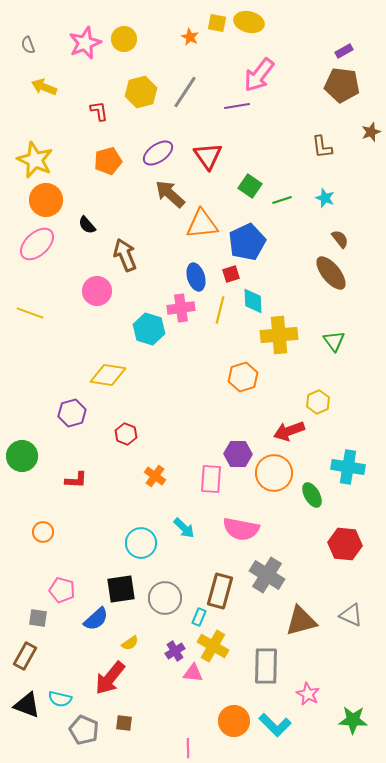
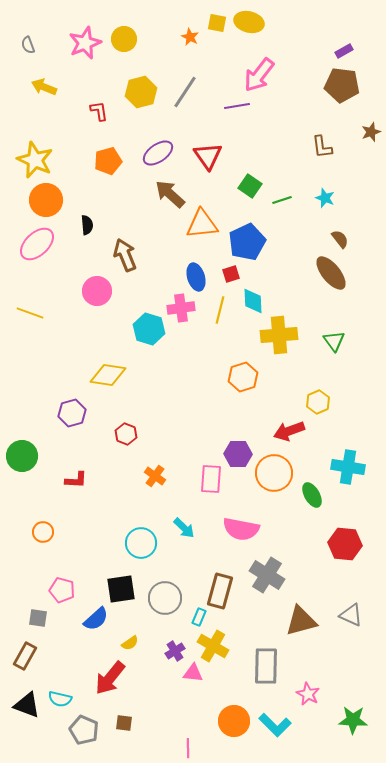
black semicircle at (87, 225): rotated 144 degrees counterclockwise
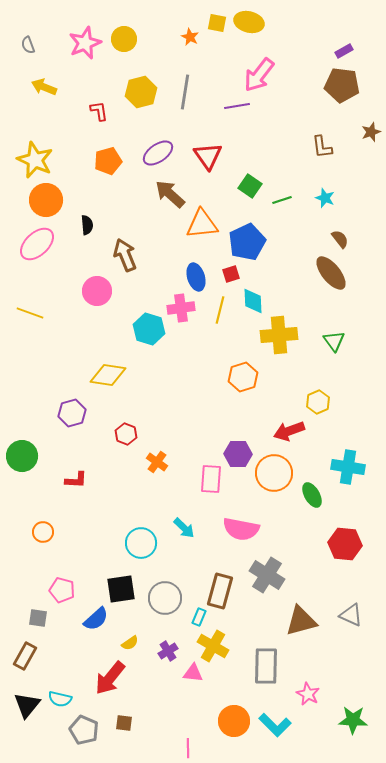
gray line at (185, 92): rotated 24 degrees counterclockwise
orange cross at (155, 476): moved 2 px right, 14 px up
purple cross at (175, 651): moved 7 px left
black triangle at (27, 705): rotated 48 degrees clockwise
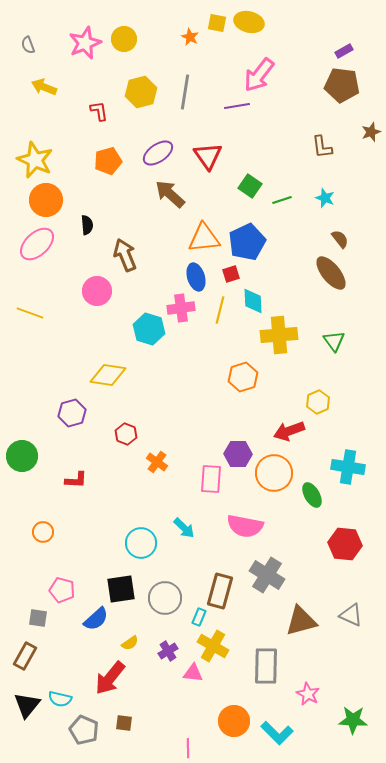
orange triangle at (202, 224): moved 2 px right, 14 px down
pink semicircle at (241, 529): moved 4 px right, 3 px up
cyan L-shape at (275, 725): moved 2 px right, 8 px down
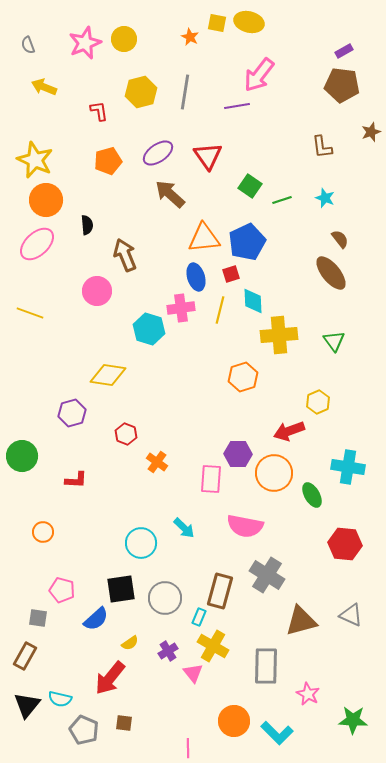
pink triangle at (193, 673): rotated 45 degrees clockwise
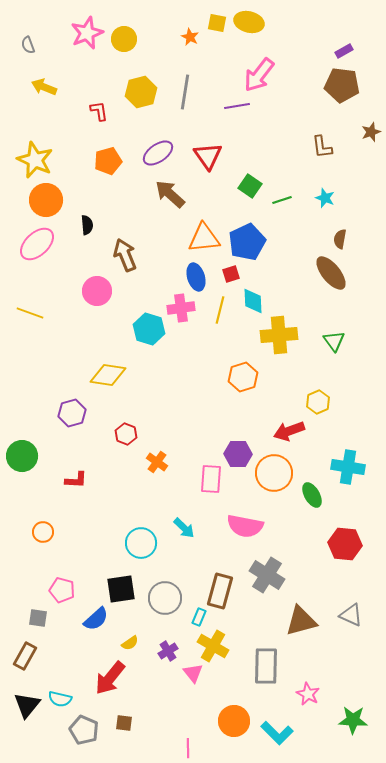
pink star at (85, 43): moved 2 px right, 10 px up
brown semicircle at (340, 239): rotated 132 degrees counterclockwise
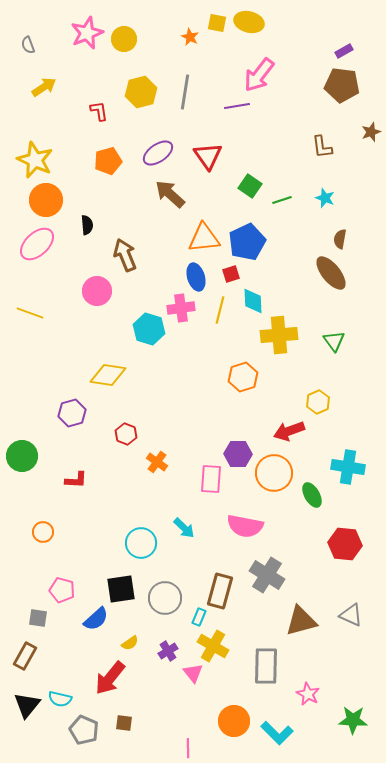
yellow arrow at (44, 87): rotated 125 degrees clockwise
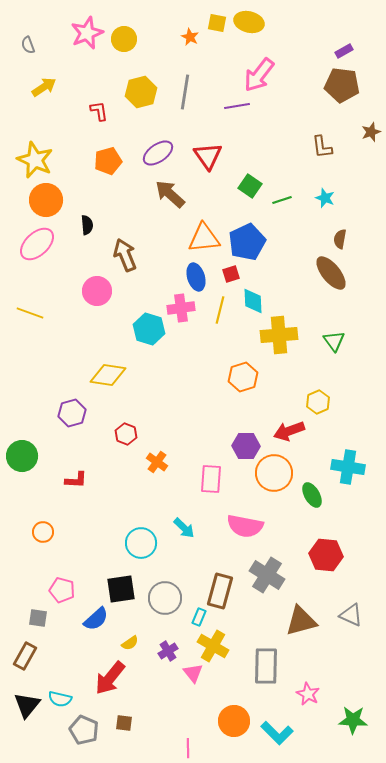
purple hexagon at (238, 454): moved 8 px right, 8 px up
red hexagon at (345, 544): moved 19 px left, 11 px down
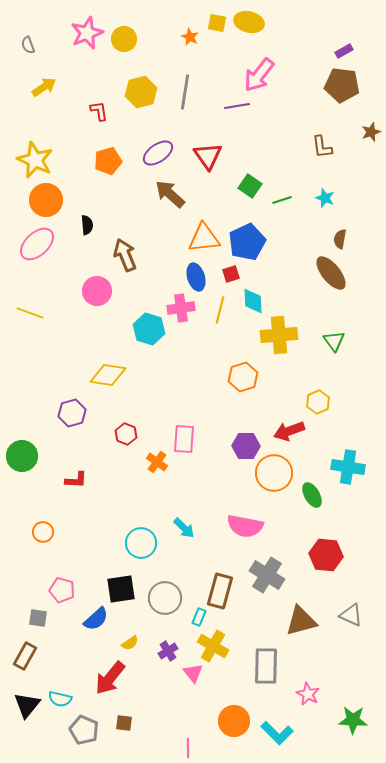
pink rectangle at (211, 479): moved 27 px left, 40 px up
